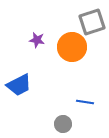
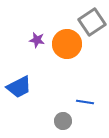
gray square: rotated 16 degrees counterclockwise
orange circle: moved 5 px left, 3 px up
blue trapezoid: moved 2 px down
gray circle: moved 3 px up
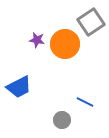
gray square: moved 1 px left
orange circle: moved 2 px left
blue line: rotated 18 degrees clockwise
gray circle: moved 1 px left, 1 px up
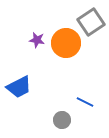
orange circle: moved 1 px right, 1 px up
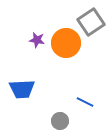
blue trapezoid: moved 3 px right, 2 px down; rotated 24 degrees clockwise
gray circle: moved 2 px left, 1 px down
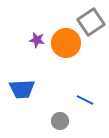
blue line: moved 2 px up
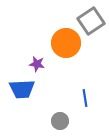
gray square: moved 1 px up
purple star: moved 24 px down
blue line: moved 2 px up; rotated 54 degrees clockwise
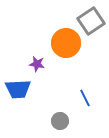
blue trapezoid: moved 4 px left
blue line: rotated 18 degrees counterclockwise
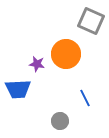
gray square: rotated 32 degrees counterclockwise
orange circle: moved 11 px down
